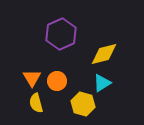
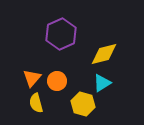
orange triangle: rotated 12 degrees clockwise
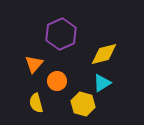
orange triangle: moved 2 px right, 14 px up
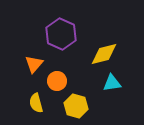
purple hexagon: rotated 12 degrees counterclockwise
cyan triangle: moved 10 px right; rotated 24 degrees clockwise
yellow hexagon: moved 7 px left, 2 px down
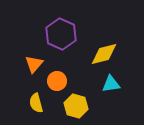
cyan triangle: moved 1 px left, 1 px down
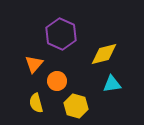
cyan triangle: moved 1 px right
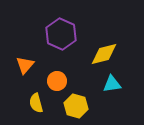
orange triangle: moved 9 px left, 1 px down
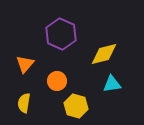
orange triangle: moved 1 px up
yellow semicircle: moved 12 px left; rotated 24 degrees clockwise
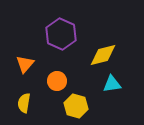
yellow diamond: moved 1 px left, 1 px down
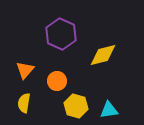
orange triangle: moved 6 px down
cyan triangle: moved 3 px left, 26 px down
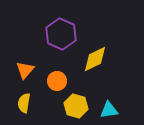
yellow diamond: moved 8 px left, 4 px down; rotated 12 degrees counterclockwise
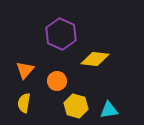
yellow diamond: rotated 32 degrees clockwise
